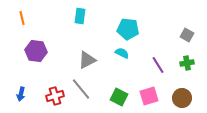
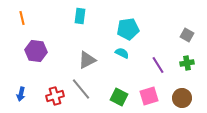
cyan pentagon: rotated 15 degrees counterclockwise
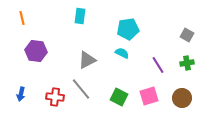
red cross: moved 1 px down; rotated 24 degrees clockwise
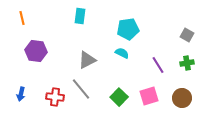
green square: rotated 18 degrees clockwise
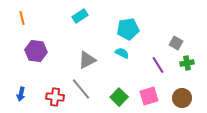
cyan rectangle: rotated 49 degrees clockwise
gray square: moved 11 px left, 8 px down
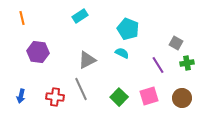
cyan pentagon: rotated 30 degrees clockwise
purple hexagon: moved 2 px right, 1 px down
gray line: rotated 15 degrees clockwise
blue arrow: moved 2 px down
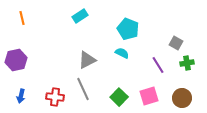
purple hexagon: moved 22 px left, 8 px down; rotated 20 degrees counterclockwise
gray line: moved 2 px right
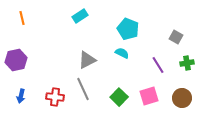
gray square: moved 6 px up
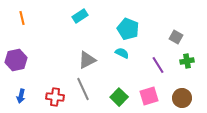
green cross: moved 2 px up
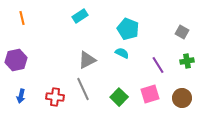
gray square: moved 6 px right, 5 px up
pink square: moved 1 px right, 2 px up
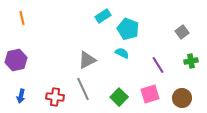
cyan rectangle: moved 23 px right
gray square: rotated 24 degrees clockwise
green cross: moved 4 px right
